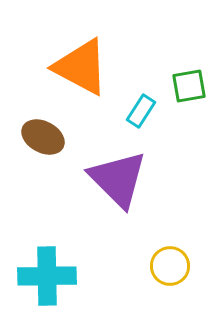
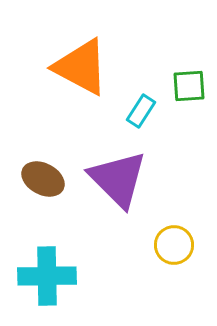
green square: rotated 6 degrees clockwise
brown ellipse: moved 42 px down
yellow circle: moved 4 px right, 21 px up
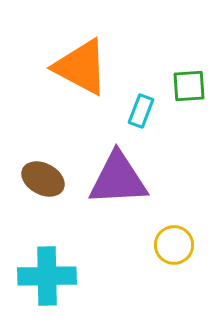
cyan rectangle: rotated 12 degrees counterclockwise
purple triangle: rotated 48 degrees counterclockwise
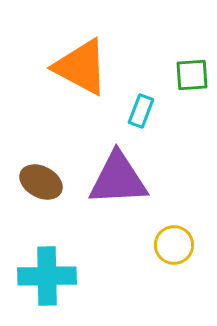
green square: moved 3 px right, 11 px up
brown ellipse: moved 2 px left, 3 px down
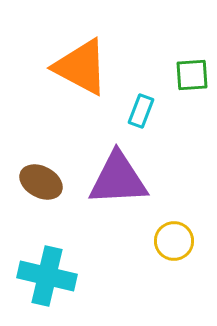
yellow circle: moved 4 px up
cyan cross: rotated 14 degrees clockwise
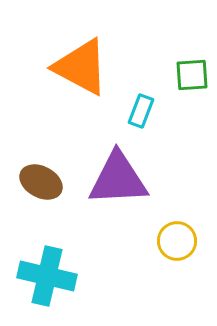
yellow circle: moved 3 px right
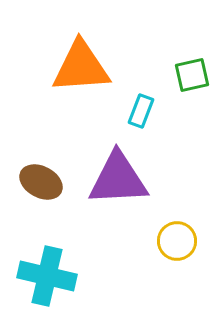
orange triangle: rotated 32 degrees counterclockwise
green square: rotated 9 degrees counterclockwise
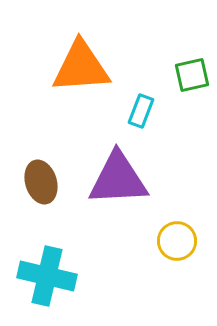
brown ellipse: rotated 45 degrees clockwise
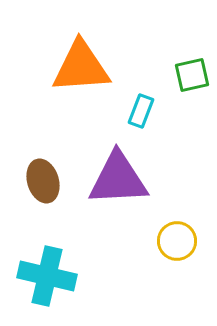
brown ellipse: moved 2 px right, 1 px up
